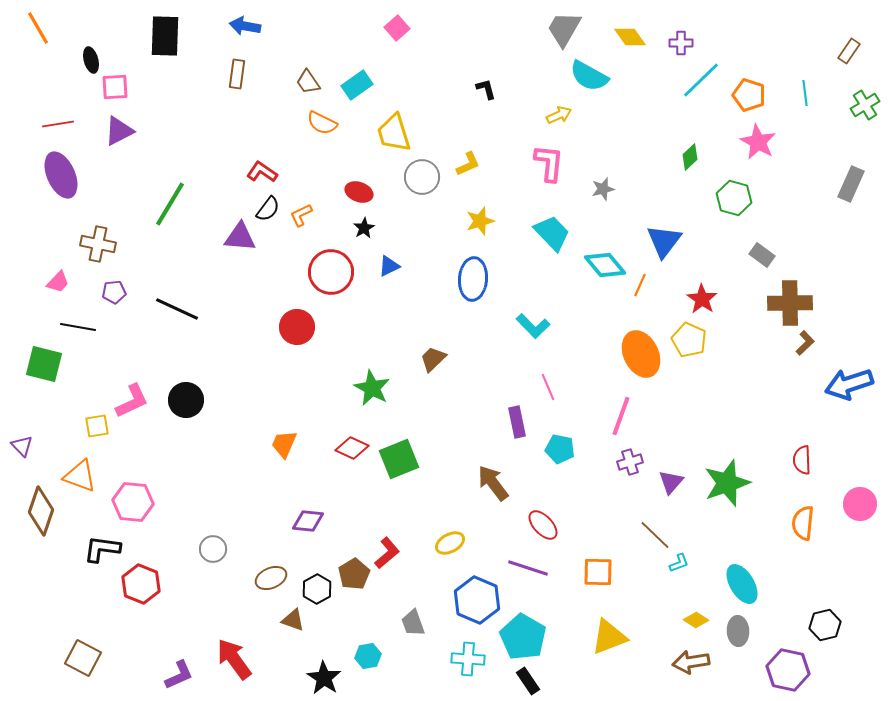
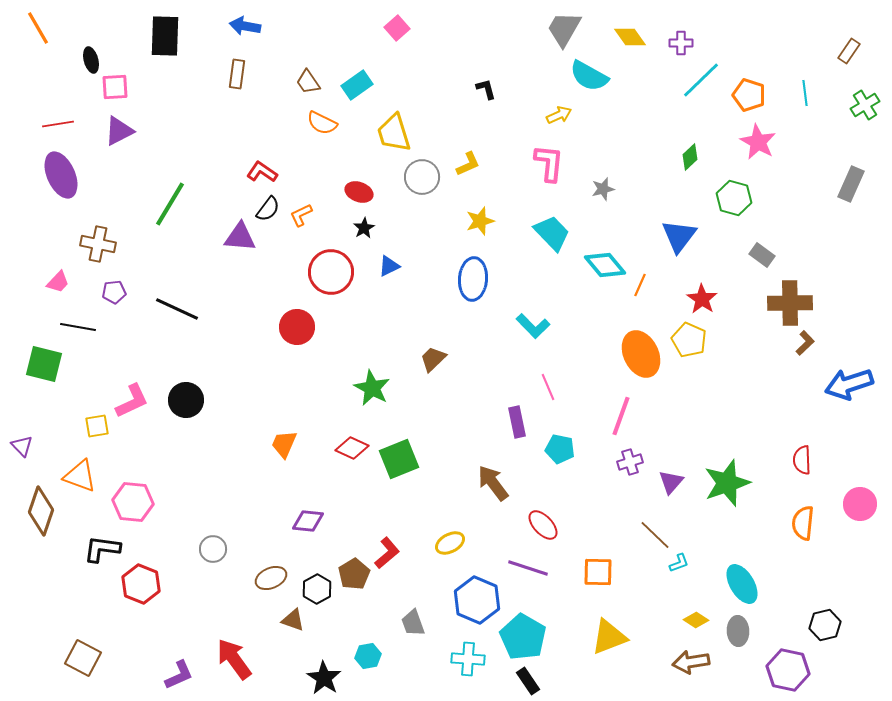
blue triangle at (664, 241): moved 15 px right, 5 px up
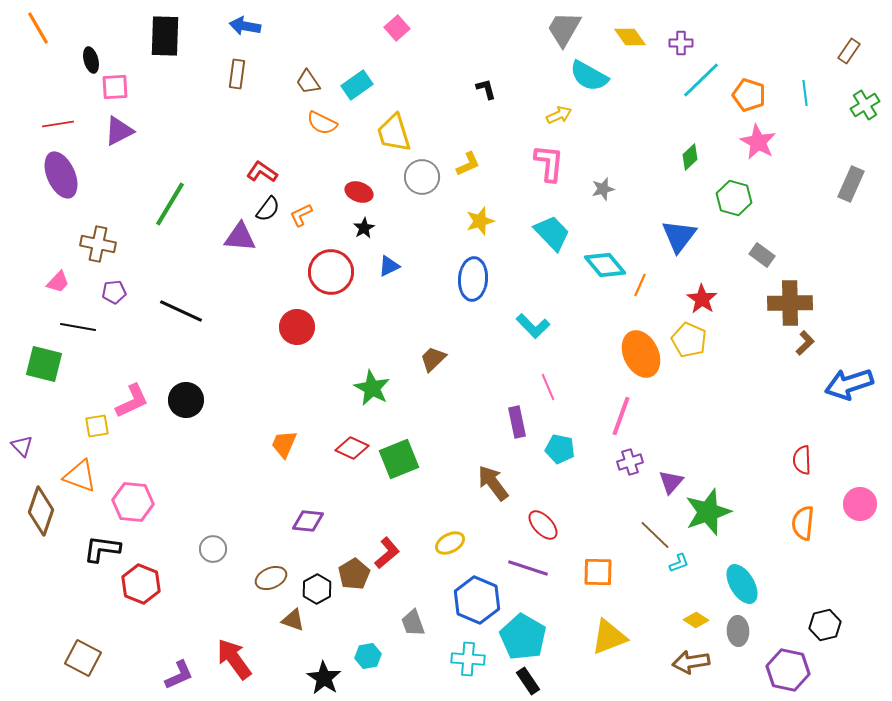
black line at (177, 309): moved 4 px right, 2 px down
green star at (727, 483): moved 19 px left, 29 px down
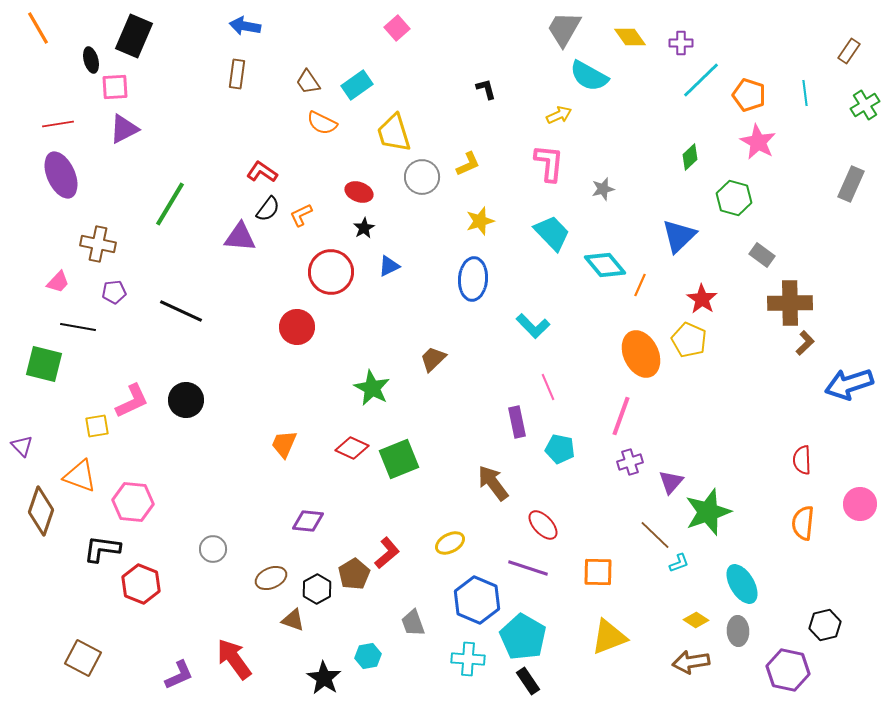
black rectangle at (165, 36): moved 31 px left; rotated 21 degrees clockwise
purple triangle at (119, 131): moved 5 px right, 2 px up
blue triangle at (679, 236): rotated 9 degrees clockwise
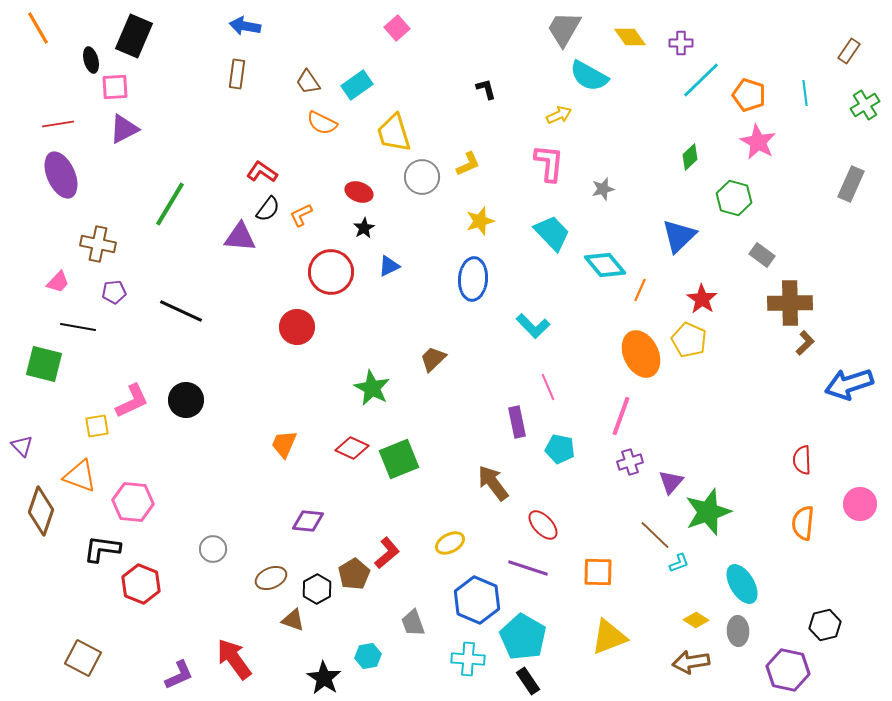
orange line at (640, 285): moved 5 px down
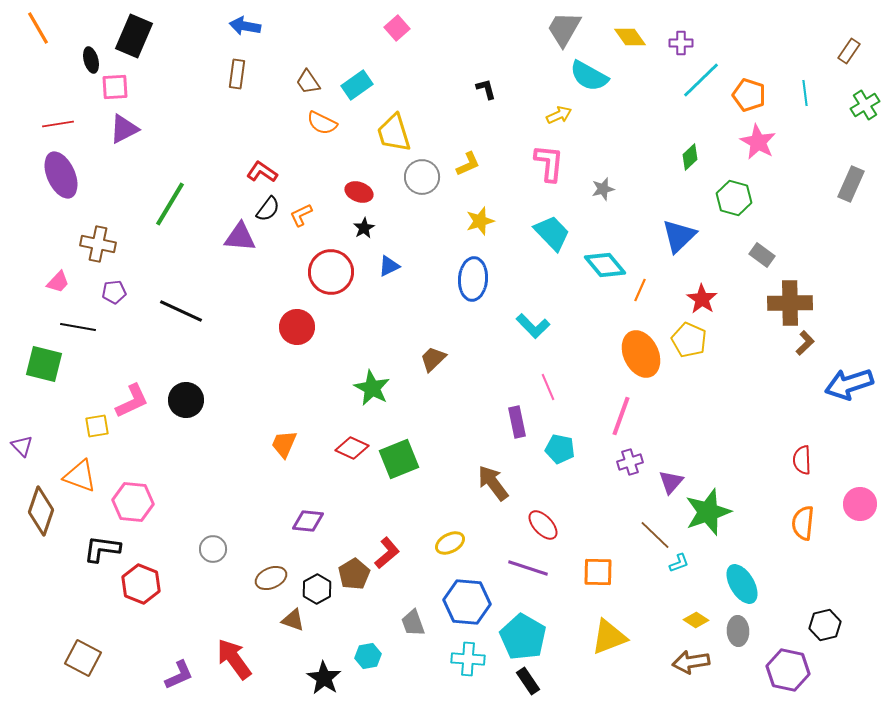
blue hexagon at (477, 600): moved 10 px left, 2 px down; rotated 18 degrees counterclockwise
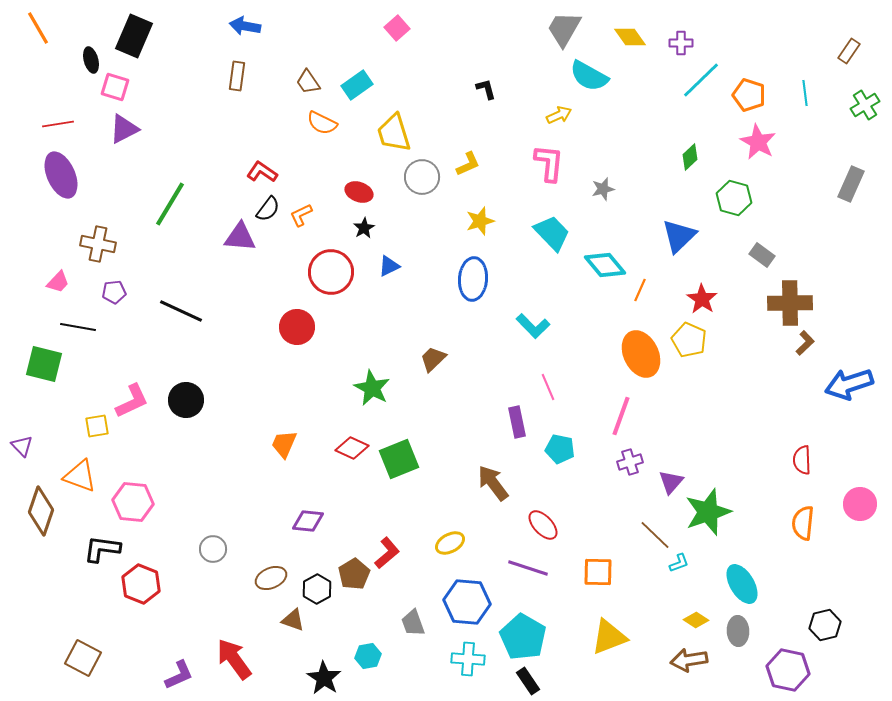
brown rectangle at (237, 74): moved 2 px down
pink square at (115, 87): rotated 20 degrees clockwise
brown arrow at (691, 662): moved 2 px left, 2 px up
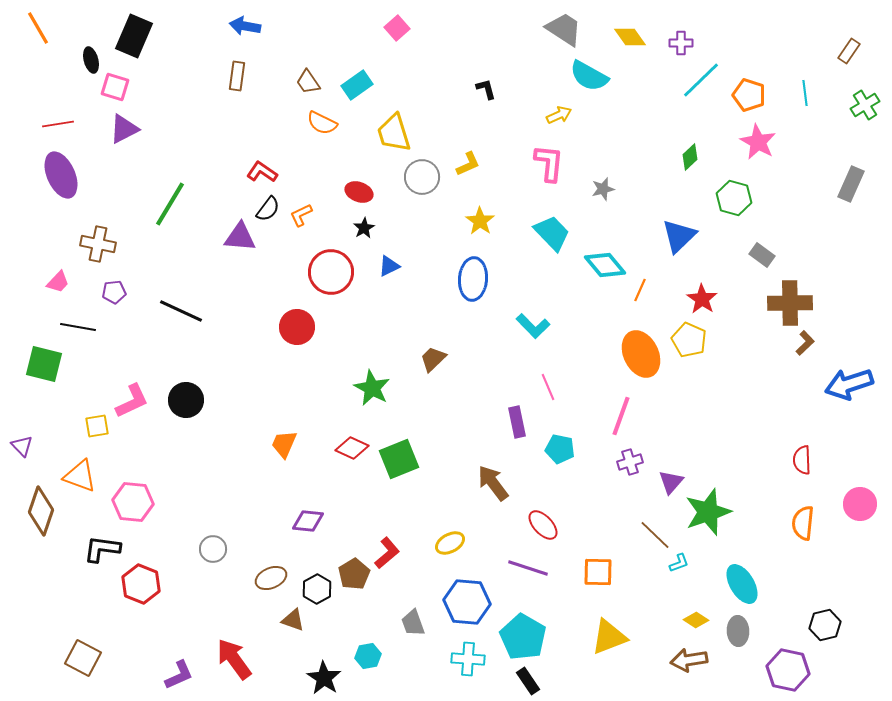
gray trapezoid at (564, 29): rotated 93 degrees clockwise
yellow star at (480, 221): rotated 20 degrees counterclockwise
